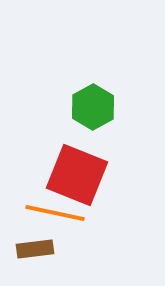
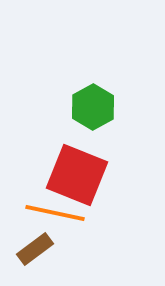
brown rectangle: rotated 30 degrees counterclockwise
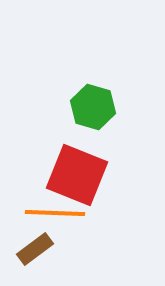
green hexagon: rotated 15 degrees counterclockwise
orange line: rotated 10 degrees counterclockwise
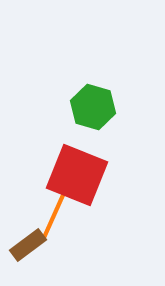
orange line: rotated 68 degrees counterclockwise
brown rectangle: moved 7 px left, 4 px up
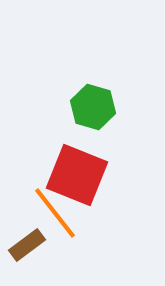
orange line: rotated 62 degrees counterclockwise
brown rectangle: moved 1 px left
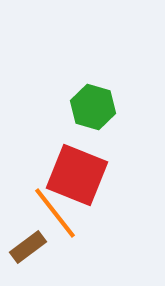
brown rectangle: moved 1 px right, 2 px down
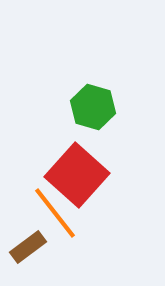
red square: rotated 20 degrees clockwise
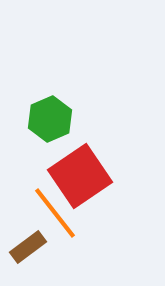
green hexagon: moved 43 px left, 12 px down; rotated 21 degrees clockwise
red square: moved 3 px right, 1 px down; rotated 14 degrees clockwise
